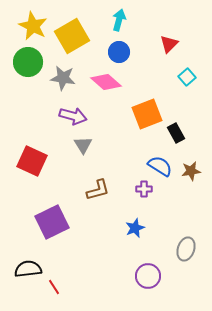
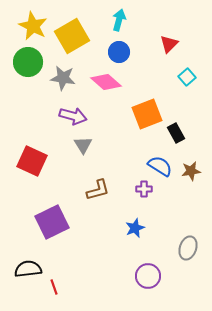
gray ellipse: moved 2 px right, 1 px up
red line: rotated 14 degrees clockwise
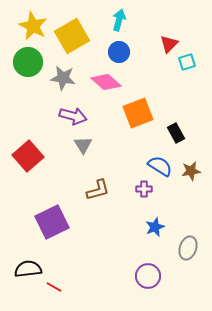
cyan square: moved 15 px up; rotated 24 degrees clockwise
orange square: moved 9 px left, 1 px up
red square: moved 4 px left, 5 px up; rotated 24 degrees clockwise
blue star: moved 20 px right, 1 px up
red line: rotated 42 degrees counterclockwise
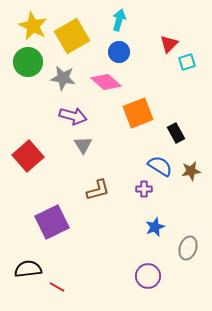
red line: moved 3 px right
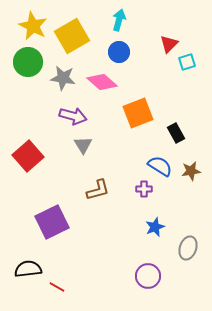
pink diamond: moved 4 px left
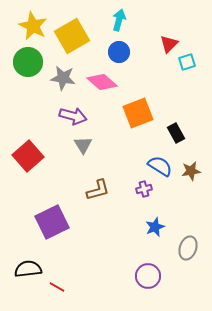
purple cross: rotated 14 degrees counterclockwise
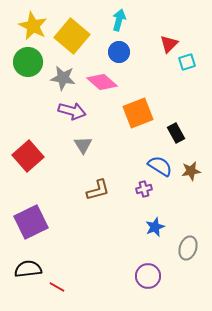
yellow square: rotated 20 degrees counterclockwise
purple arrow: moved 1 px left, 5 px up
purple square: moved 21 px left
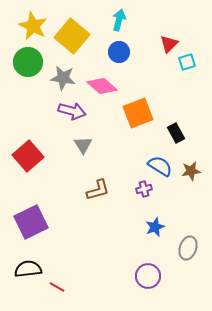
pink diamond: moved 4 px down
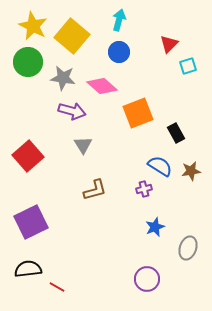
cyan square: moved 1 px right, 4 px down
brown L-shape: moved 3 px left
purple circle: moved 1 px left, 3 px down
